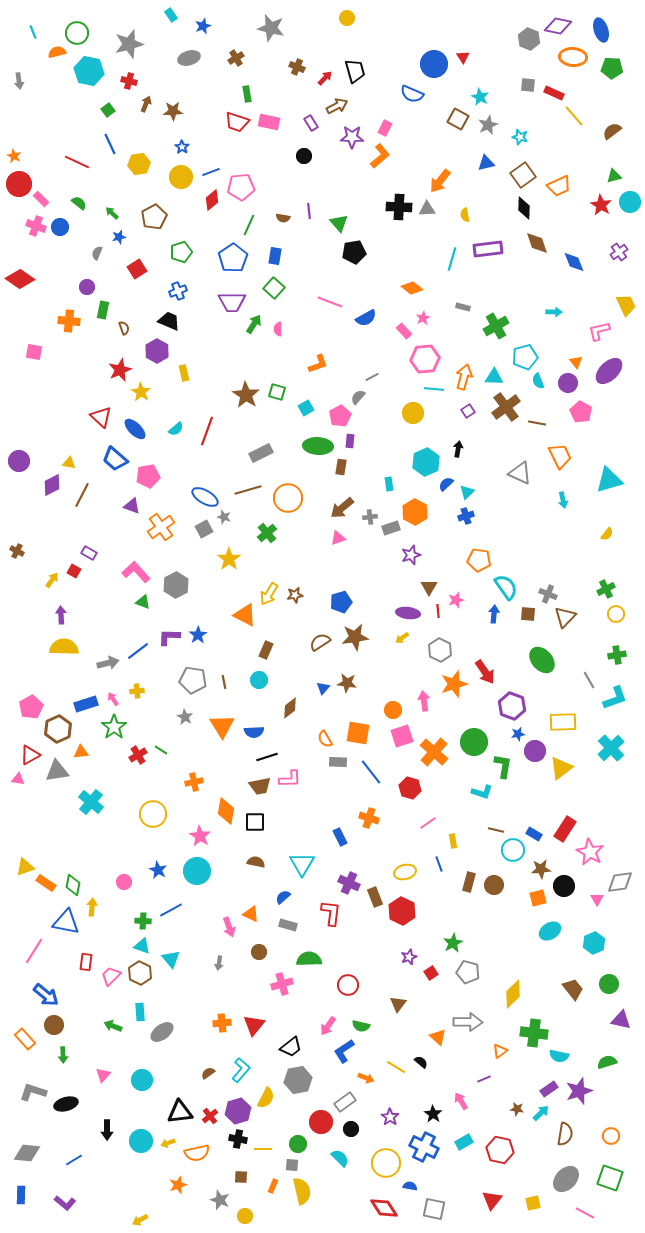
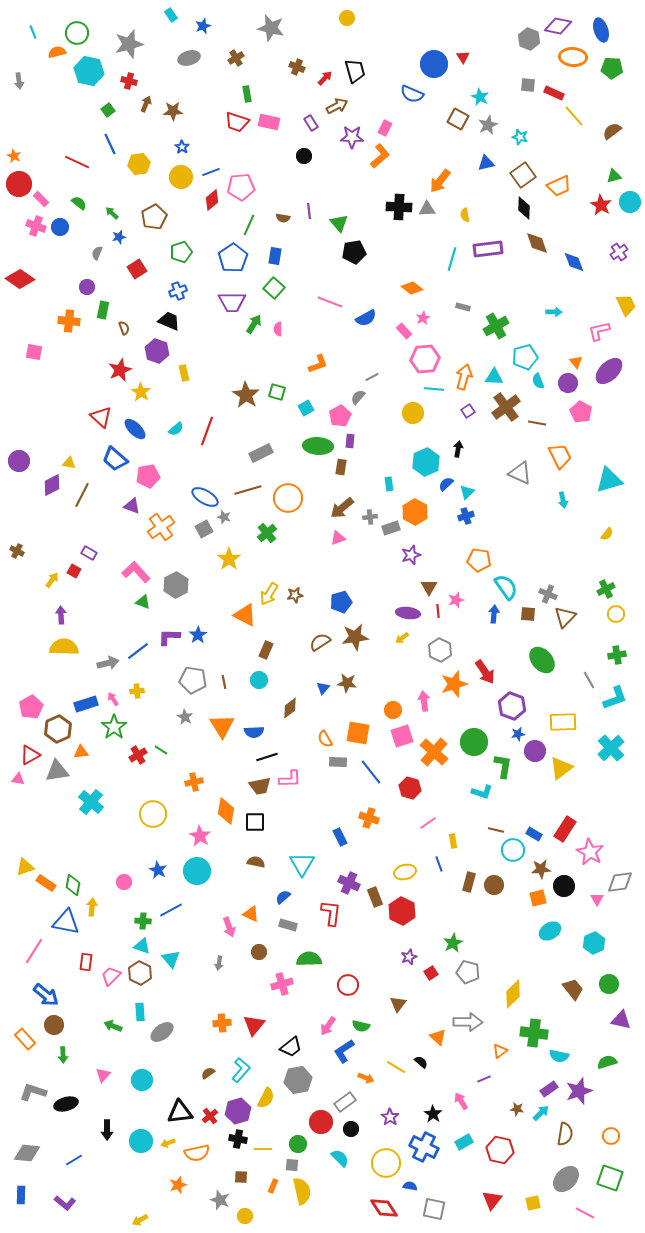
purple hexagon at (157, 351): rotated 10 degrees counterclockwise
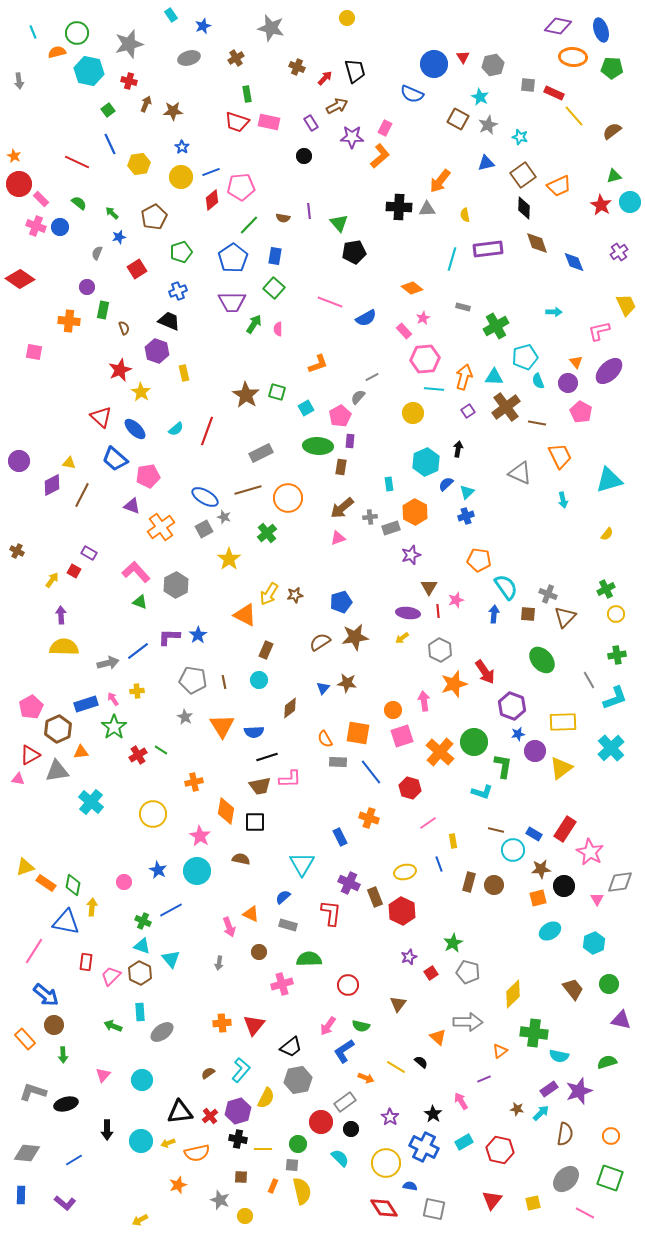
gray hexagon at (529, 39): moved 36 px left, 26 px down; rotated 25 degrees clockwise
green line at (249, 225): rotated 20 degrees clockwise
green triangle at (143, 602): moved 3 px left
orange cross at (434, 752): moved 6 px right
brown semicircle at (256, 862): moved 15 px left, 3 px up
green cross at (143, 921): rotated 21 degrees clockwise
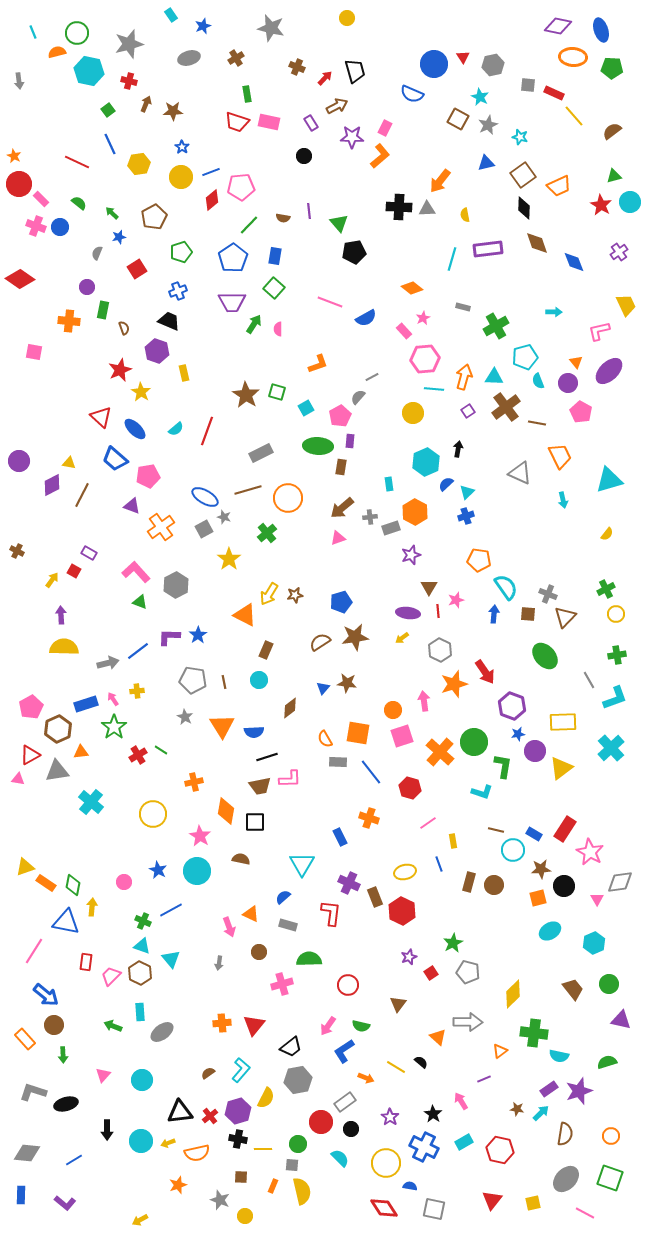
green ellipse at (542, 660): moved 3 px right, 4 px up
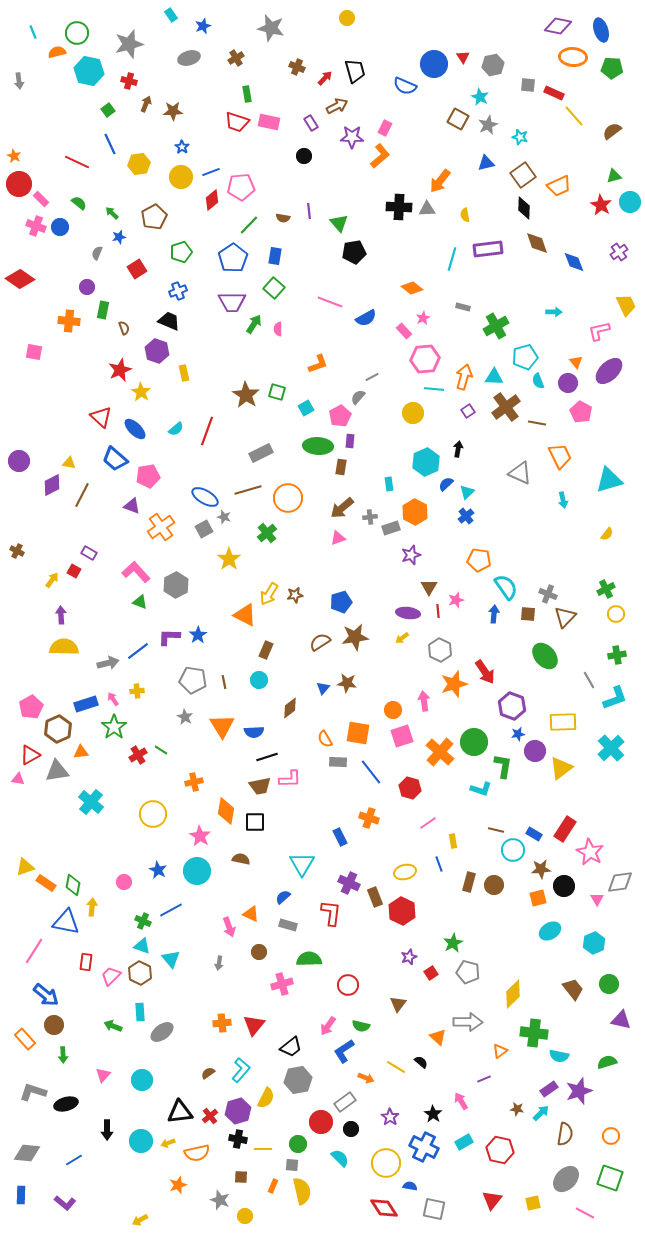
blue semicircle at (412, 94): moved 7 px left, 8 px up
blue cross at (466, 516): rotated 21 degrees counterclockwise
cyan L-shape at (482, 792): moved 1 px left, 3 px up
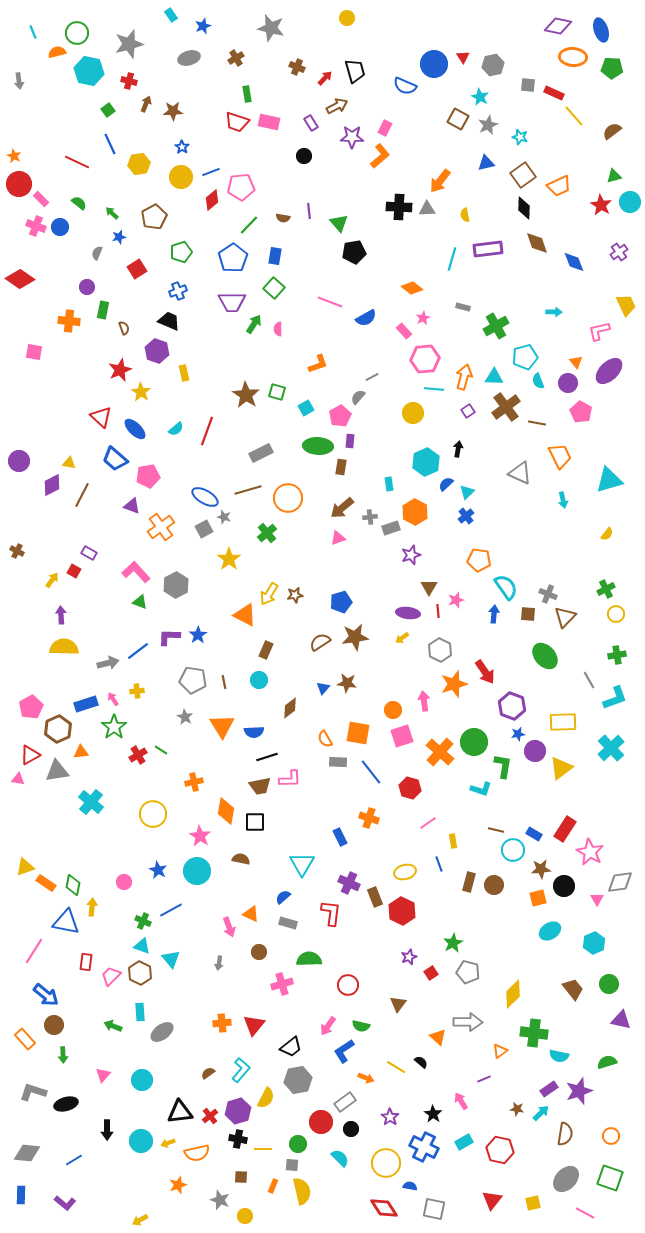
gray rectangle at (288, 925): moved 2 px up
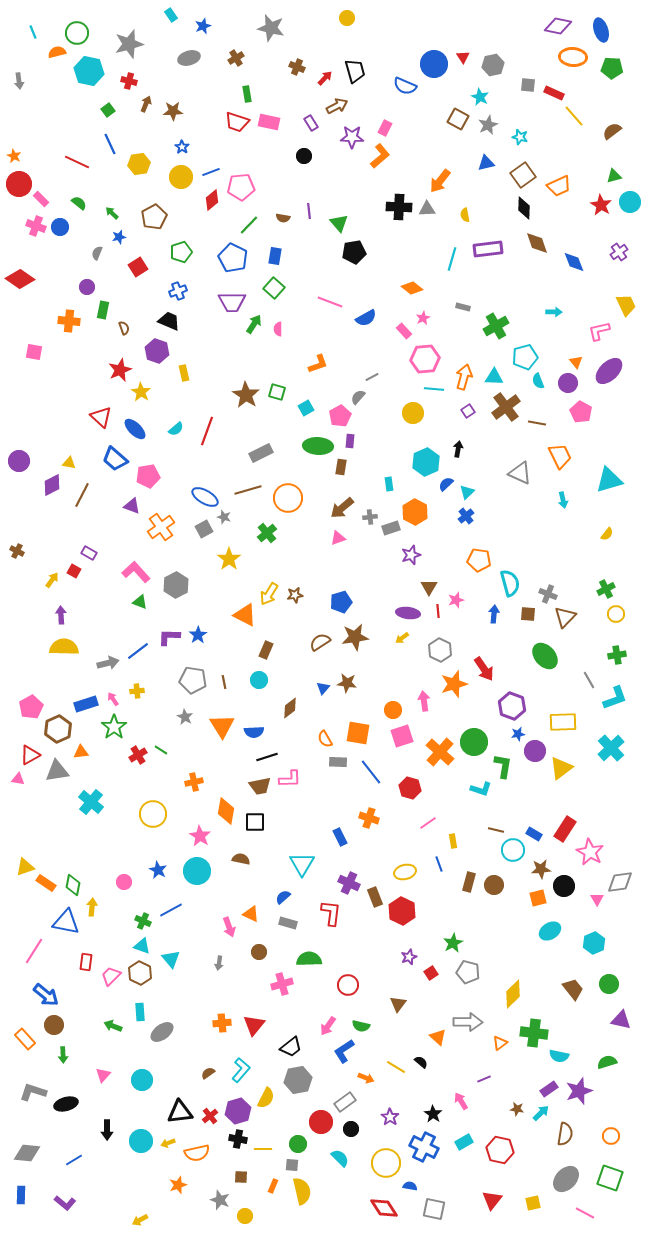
blue pentagon at (233, 258): rotated 12 degrees counterclockwise
red square at (137, 269): moved 1 px right, 2 px up
cyan semicircle at (506, 587): moved 4 px right, 4 px up; rotated 20 degrees clockwise
red arrow at (485, 672): moved 1 px left, 3 px up
orange triangle at (500, 1051): moved 8 px up
